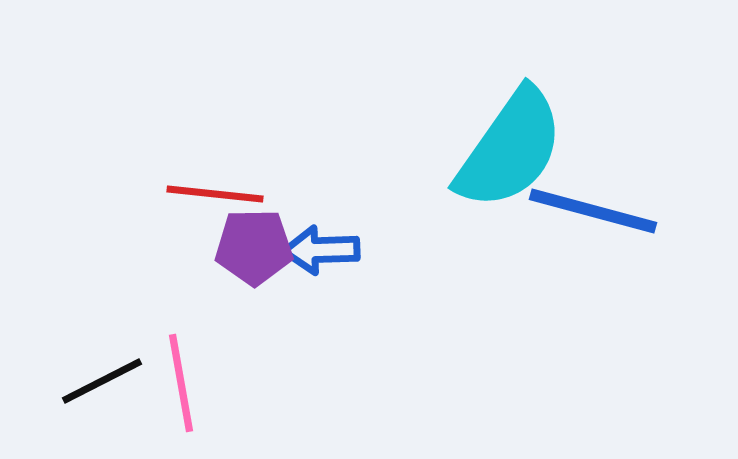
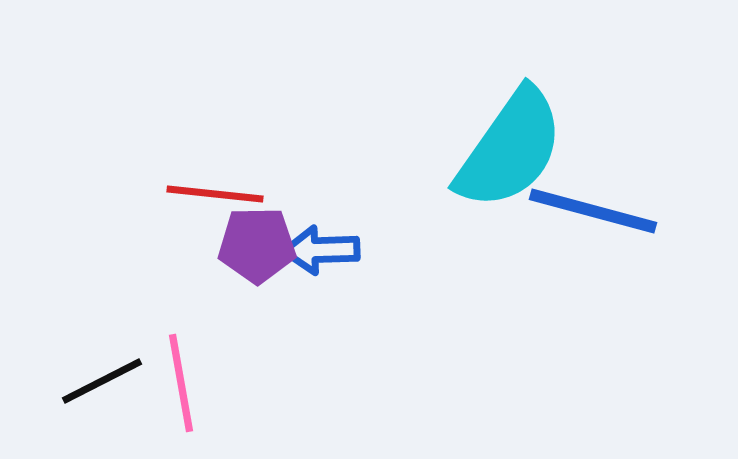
purple pentagon: moved 3 px right, 2 px up
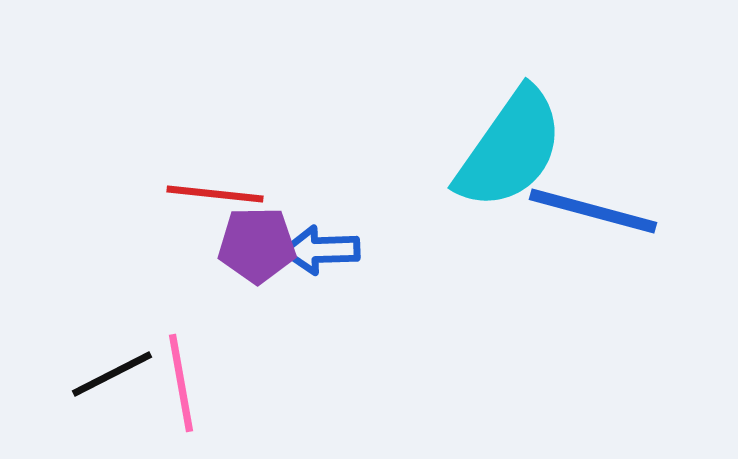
black line: moved 10 px right, 7 px up
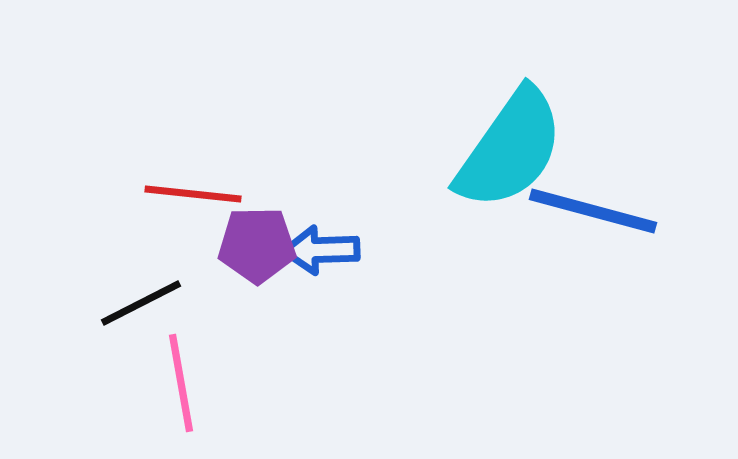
red line: moved 22 px left
black line: moved 29 px right, 71 px up
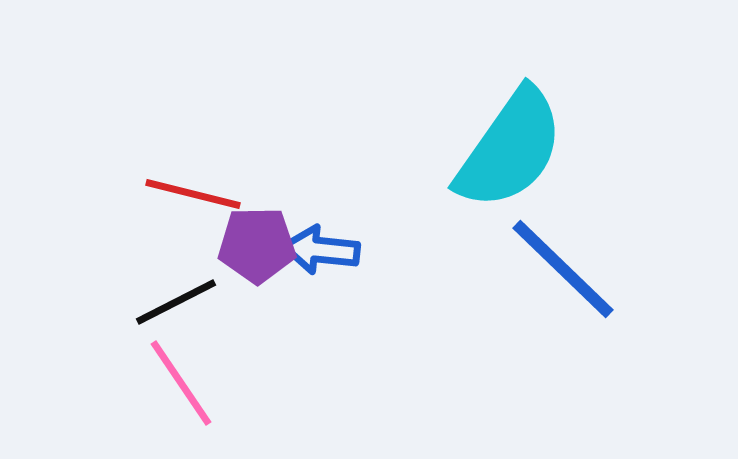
red line: rotated 8 degrees clockwise
blue line: moved 30 px left, 58 px down; rotated 29 degrees clockwise
blue arrow: rotated 8 degrees clockwise
black line: moved 35 px right, 1 px up
pink line: rotated 24 degrees counterclockwise
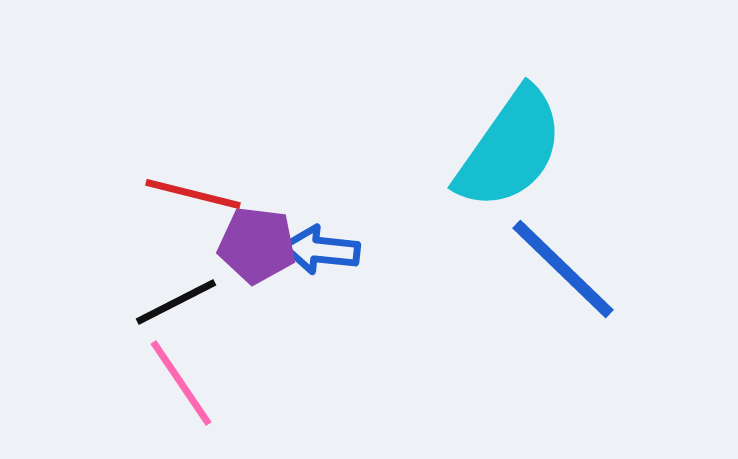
purple pentagon: rotated 8 degrees clockwise
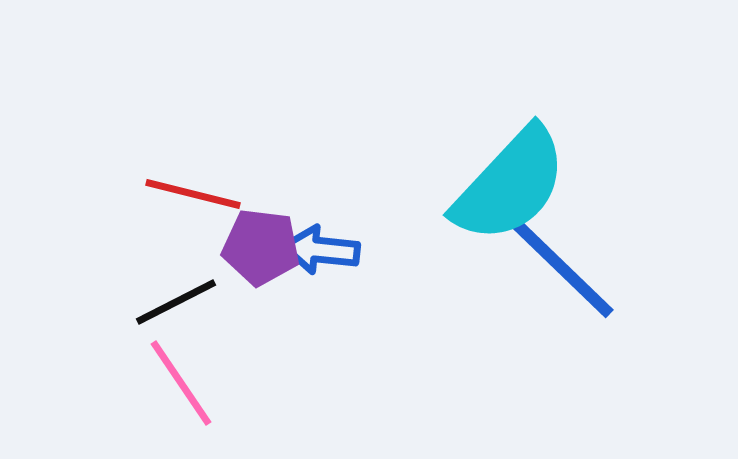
cyan semicircle: moved 36 px down; rotated 8 degrees clockwise
purple pentagon: moved 4 px right, 2 px down
